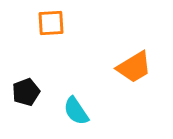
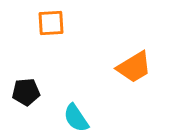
black pentagon: rotated 16 degrees clockwise
cyan semicircle: moved 7 px down
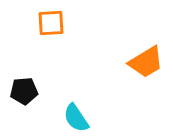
orange trapezoid: moved 12 px right, 5 px up
black pentagon: moved 2 px left, 1 px up
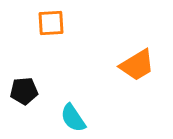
orange trapezoid: moved 9 px left, 3 px down
cyan semicircle: moved 3 px left
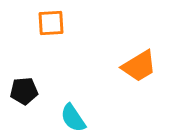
orange trapezoid: moved 2 px right, 1 px down
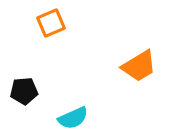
orange square: rotated 20 degrees counterclockwise
cyan semicircle: rotated 80 degrees counterclockwise
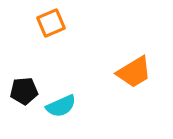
orange trapezoid: moved 5 px left, 6 px down
cyan semicircle: moved 12 px left, 12 px up
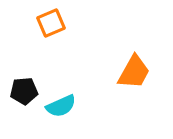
orange trapezoid: rotated 30 degrees counterclockwise
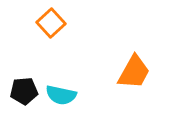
orange square: rotated 20 degrees counterclockwise
cyan semicircle: moved 11 px up; rotated 36 degrees clockwise
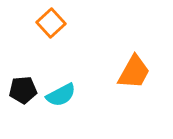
black pentagon: moved 1 px left, 1 px up
cyan semicircle: rotated 40 degrees counterclockwise
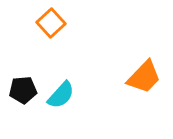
orange trapezoid: moved 10 px right, 5 px down; rotated 15 degrees clockwise
cyan semicircle: rotated 20 degrees counterclockwise
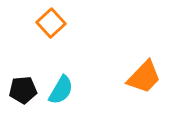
cyan semicircle: moved 5 px up; rotated 12 degrees counterclockwise
